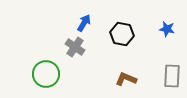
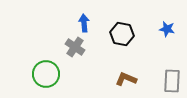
blue arrow: rotated 36 degrees counterclockwise
gray rectangle: moved 5 px down
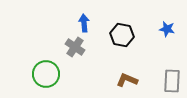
black hexagon: moved 1 px down
brown L-shape: moved 1 px right, 1 px down
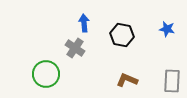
gray cross: moved 1 px down
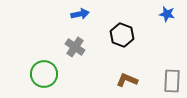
blue arrow: moved 4 px left, 9 px up; rotated 84 degrees clockwise
blue star: moved 15 px up
black hexagon: rotated 10 degrees clockwise
gray cross: moved 1 px up
green circle: moved 2 px left
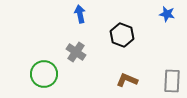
blue arrow: rotated 90 degrees counterclockwise
gray cross: moved 1 px right, 5 px down
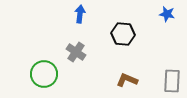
blue arrow: rotated 18 degrees clockwise
black hexagon: moved 1 px right, 1 px up; rotated 15 degrees counterclockwise
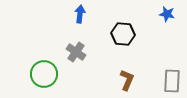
brown L-shape: rotated 90 degrees clockwise
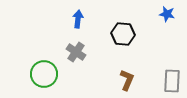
blue arrow: moved 2 px left, 5 px down
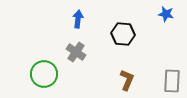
blue star: moved 1 px left
